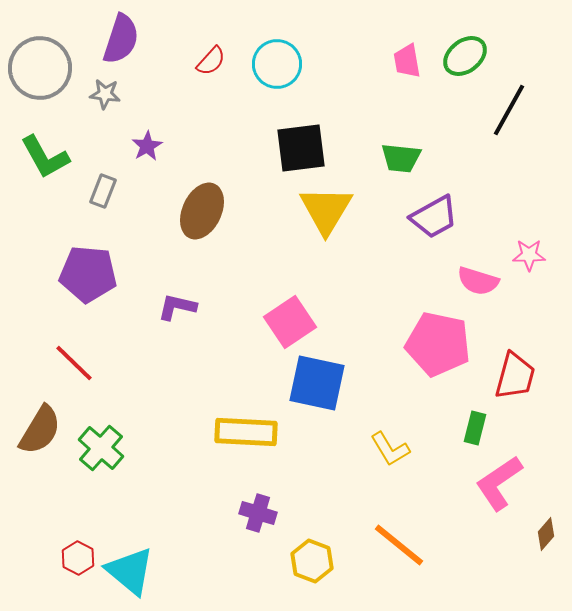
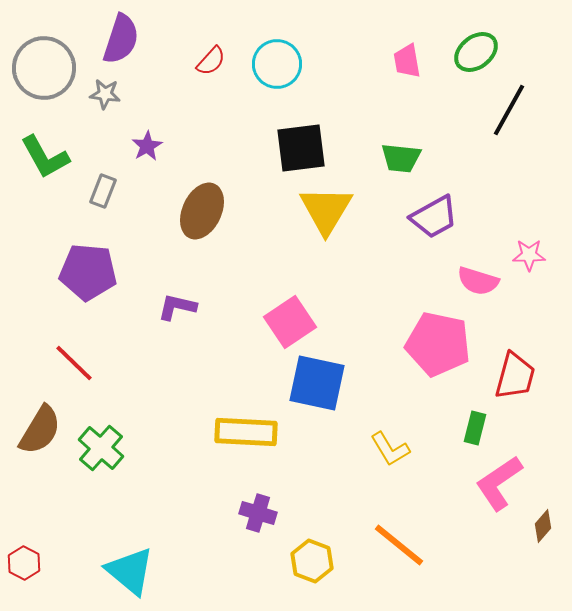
green ellipse: moved 11 px right, 4 px up
gray circle: moved 4 px right
purple pentagon: moved 2 px up
brown diamond: moved 3 px left, 8 px up
red hexagon: moved 54 px left, 5 px down
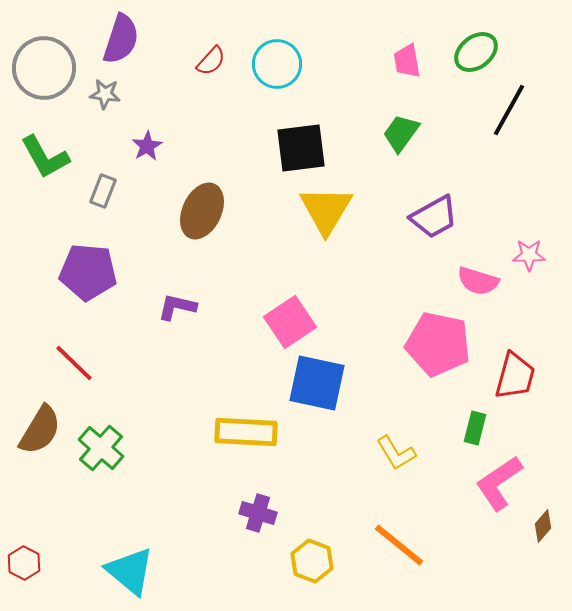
green trapezoid: moved 25 px up; rotated 120 degrees clockwise
yellow L-shape: moved 6 px right, 4 px down
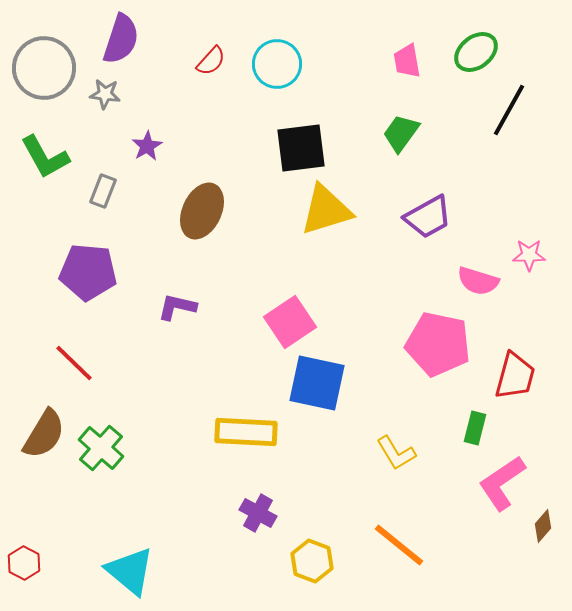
yellow triangle: rotated 42 degrees clockwise
purple trapezoid: moved 6 px left
brown semicircle: moved 4 px right, 4 px down
pink L-shape: moved 3 px right
purple cross: rotated 12 degrees clockwise
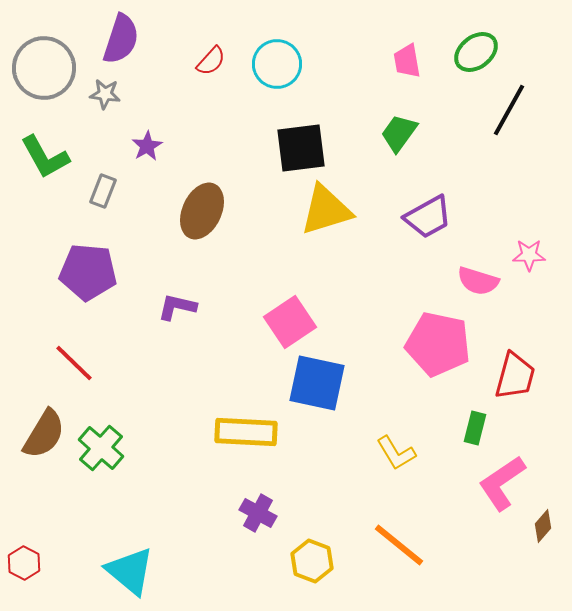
green trapezoid: moved 2 px left
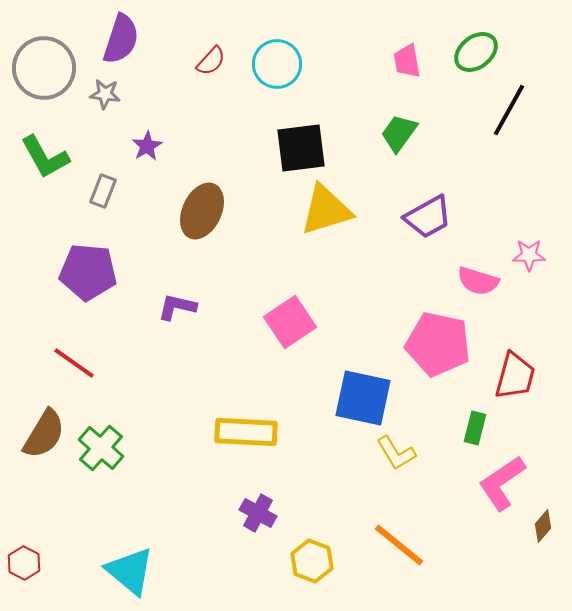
red line: rotated 9 degrees counterclockwise
blue square: moved 46 px right, 15 px down
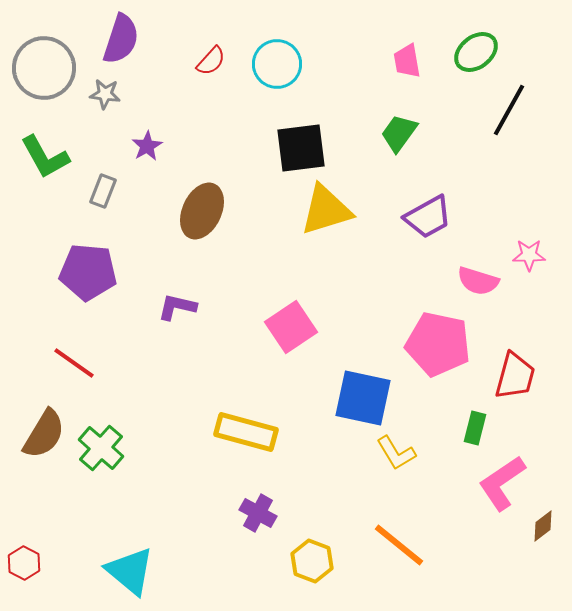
pink square: moved 1 px right, 5 px down
yellow rectangle: rotated 12 degrees clockwise
brown diamond: rotated 12 degrees clockwise
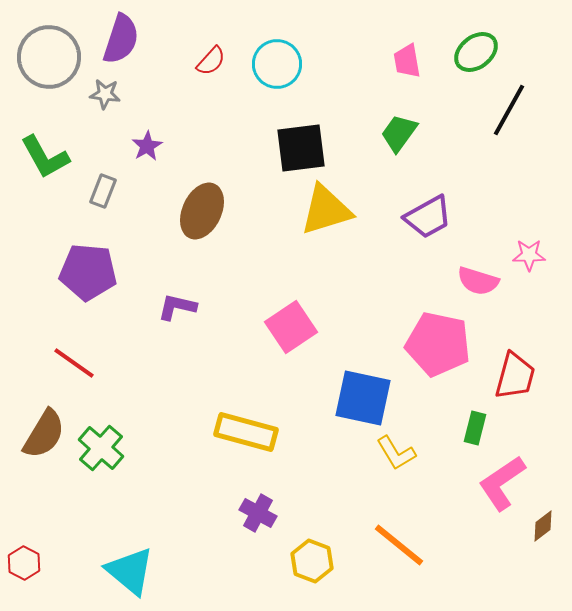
gray circle: moved 5 px right, 11 px up
